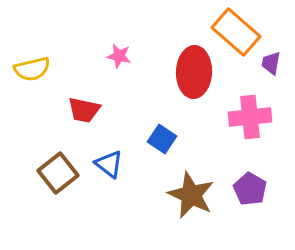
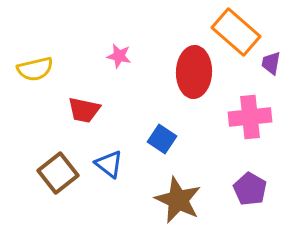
yellow semicircle: moved 3 px right
brown star: moved 13 px left, 5 px down
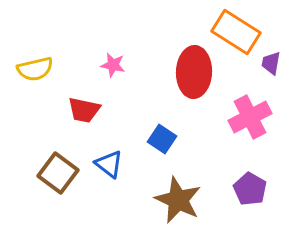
orange rectangle: rotated 9 degrees counterclockwise
pink star: moved 6 px left, 9 px down
pink cross: rotated 21 degrees counterclockwise
brown square: rotated 15 degrees counterclockwise
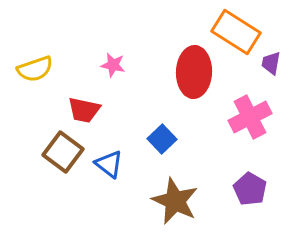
yellow semicircle: rotated 6 degrees counterclockwise
blue square: rotated 12 degrees clockwise
brown square: moved 5 px right, 21 px up
brown star: moved 3 px left, 1 px down
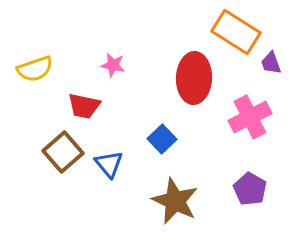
purple trapezoid: rotated 30 degrees counterclockwise
red ellipse: moved 6 px down
red trapezoid: moved 4 px up
brown square: rotated 12 degrees clockwise
blue triangle: rotated 12 degrees clockwise
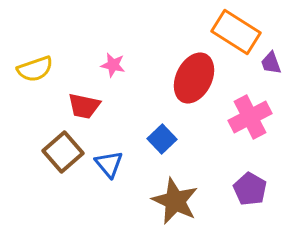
red ellipse: rotated 24 degrees clockwise
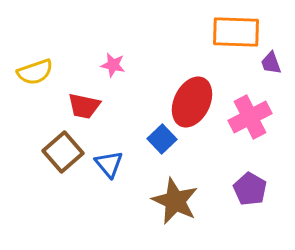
orange rectangle: rotated 30 degrees counterclockwise
yellow semicircle: moved 3 px down
red ellipse: moved 2 px left, 24 px down
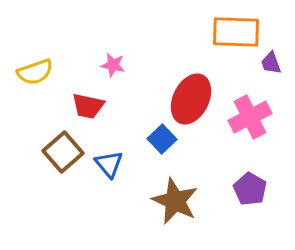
red ellipse: moved 1 px left, 3 px up
red trapezoid: moved 4 px right
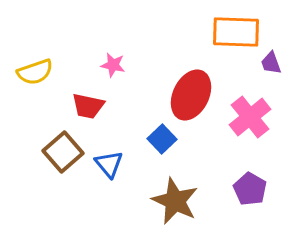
red ellipse: moved 4 px up
pink cross: rotated 12 degrees counterclockwise
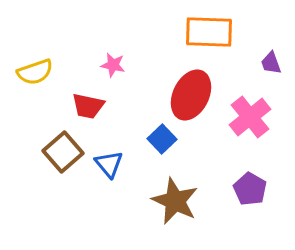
orange rectangle: moved 27 px left
